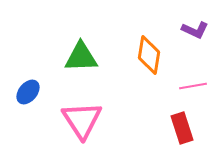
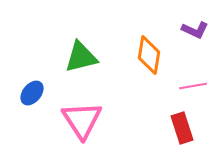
green triangle: rotated 12 degrees counterclockwise
blue ellipse: moved 4 px right, 1 px down
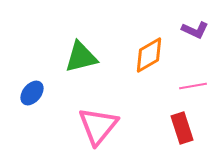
orange diamond: rotated 51 degrees clockwise
pink triangle: moved 16 px right, 6 px down; rotated 12 degrees clockwise
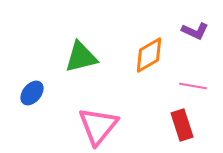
purple L-shape: moved 1 px down
pink line: rotated 20 degrees clockwise
red rectangle: moved 3 px up
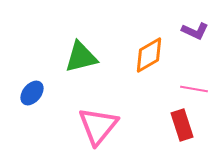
pink line: moved 1 px right, 3 px down
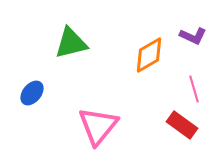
purple L-shape: moved 2 px left, 5 px down
green triangle: moved 10 px left, 14 px up
pink line: rotated 64 degrees clockwise
red rectangle: rotated 36 degrees counterclockwise
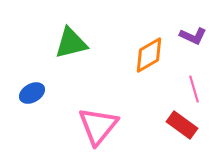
blue ellipse: rotated 20 degrees clockwise
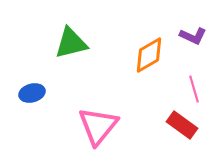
blue ellipse: rotated 15 degrees clockwise
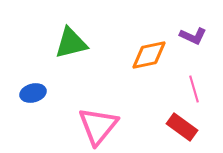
orange diamond: rotated 18 degrees clockwise
blue ellipse: moved 1 px right
red rectangle: moved 2 px down
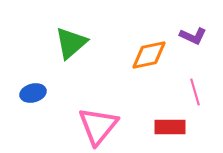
green triangle: rotated 27 degrees counterclockwise
pink line: moved 1 px right, 3 px down
red rectangle: moved 12 px left; rotated 36 degrees counterclockwise
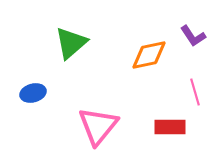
purple L-shape: rotated 32 degrees clockwise
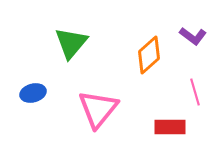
purple L-shape: rotated 20 degrees counterclockwise
green triangle: rotated 9 degrees counterclockwise
orange diamond: rotated 30 degrees counterclockwise
pink triangle: moved 17 px up
